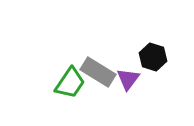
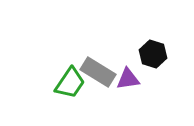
black hexagon: moved 3 px up
purple triangle: rotated 45 degrees clockwise
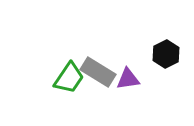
black hexagon: moved 13 px right; rotated 16 degrees clockwise
green trapezoid: moved 1 px left, 5 px up
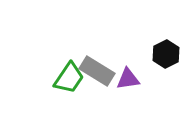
gray rectangle: moved 1 px left, 1 px up
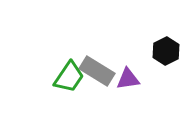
black hexagon: moved 3 px up
green trapezoid: moved 1 px up
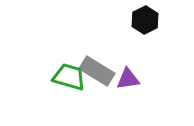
black hexagon: moved 21 px left, 31 px up
green trapezoid: rotated 108 degrees counterclockwise
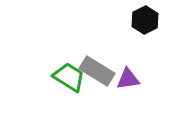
green trapezoid: rotated 16 degrees clockwise
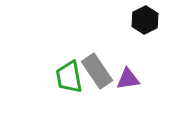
gray rectangle: rotated 24 degrees clockwise
green trapezoid: rotated 132 degrees counterclockwise
